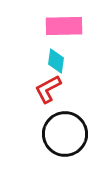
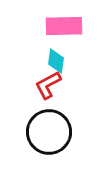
red L-shape: moved 4 px up
black circle: moved 16 px left, 2 px up
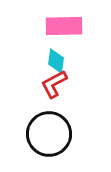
red L-shape: moved 6 px right, 1 px up
black circle: moved 2 px down
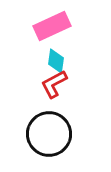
pink rectangle: moved 12 px left; rotated 24 degrees counterclockwise
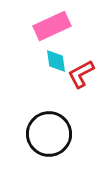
cyan diamond: rotated 15 degrees counterclockwise
red L-shape: moved 27 px right, 10 px up
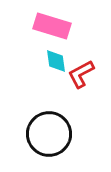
pink rectangle: rotated 42 degrees clockwise
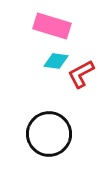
cyan diamond: rotated 75 degrees counterclockwise
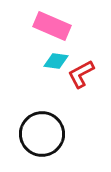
pink rectangle: rotated 6 degrees clockwise
black circle: moved 7 px left
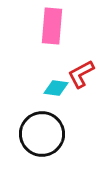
pink rectangle: rotated 72 degrees clockwise
cyan diamond: moved 27 px down
